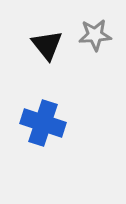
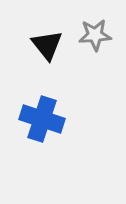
blue cross: moved 1 px left, 4 px up
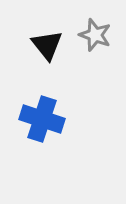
gray star: rotated 24 degrees clockwise
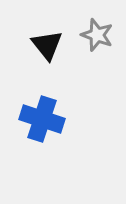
gray star: moved 2 px right
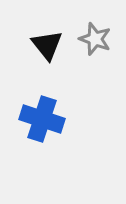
gray star: moved 2 px left, 4 px down
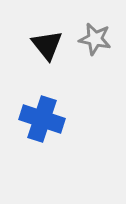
gray star: rotated 8 degrees counterclockwise
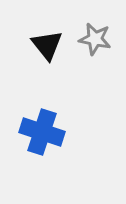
blue cross: moved 13 px down
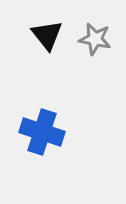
black triangle: moved 10 px up
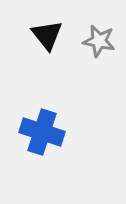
gray star: moved 4 px right, 2 px down
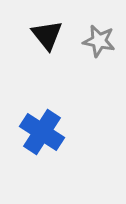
blue cross: rotated 15 degrees clockwise
